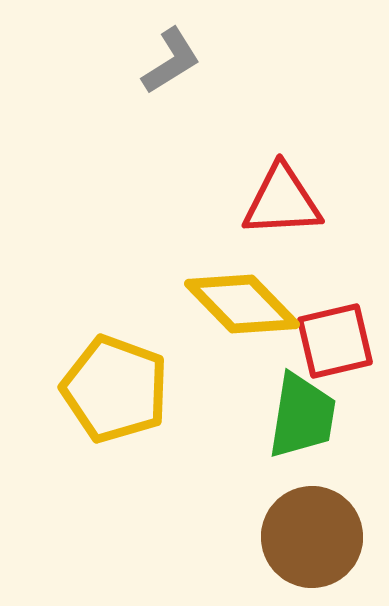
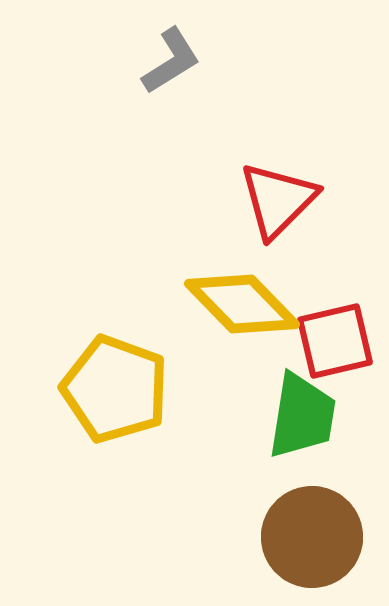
red triangle: moved 4 px left, 1 px up; rotated 42 degrees counterclockwise
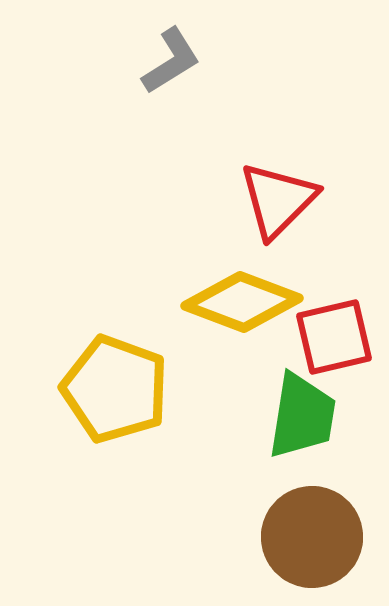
yellow diamond: moved 2 px up; rotated 25 degrees counterclockwise
red square: moved 1 px left, 4 px up
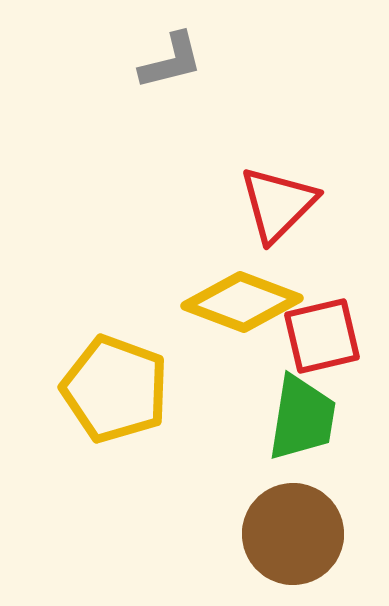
gray L-shape: rotated 18 degrees clockwise
red triangle: moved 4 px down
red square: moved 12 px left, 1 px up
green trapezoid: moved 2 px down
brown circle: moved 19 px left, 3 px up
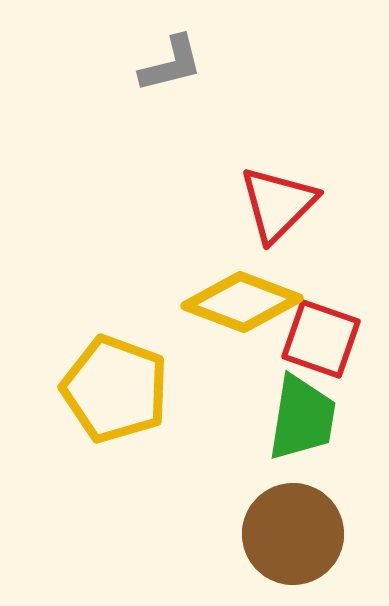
gray L-shape: moved 3 px down
red square: moved 1 px left, 3 px down; rotated 32 degrees clockwise
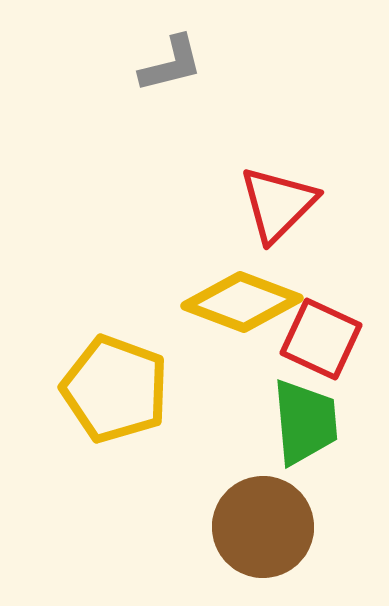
red square: rotated 6 degrees clockwise
green trapezoid: moved 3 px right, 4 px down; rotated 14 degrees counterclockwise
brown circle: moved 30 px left, 7 px up
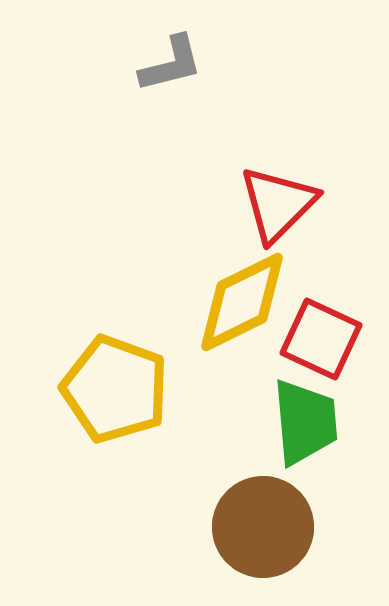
yellow diamond: rotated 47 degrees counterclockwise
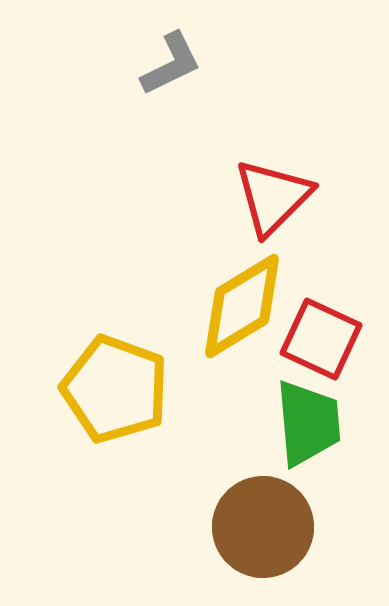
gray L-shape: rotated 12 degrees counterclockwise
red triangle: moved 5 px left, 7 px up
yellow diamond: moved 4 px down; rotated 5 degrees counterclockwise
green trapezoid: moved 3 px right, 1 px down
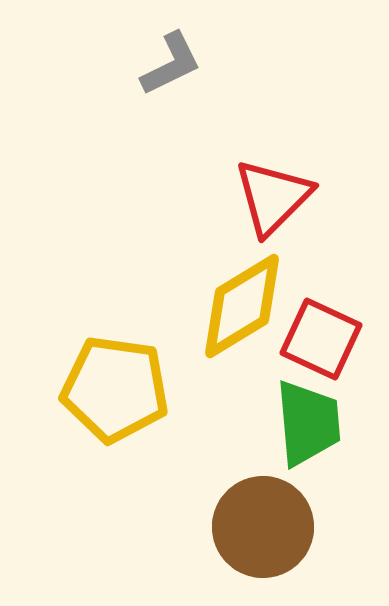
yellow pentagon: rotated 12 degrees counterclockwise
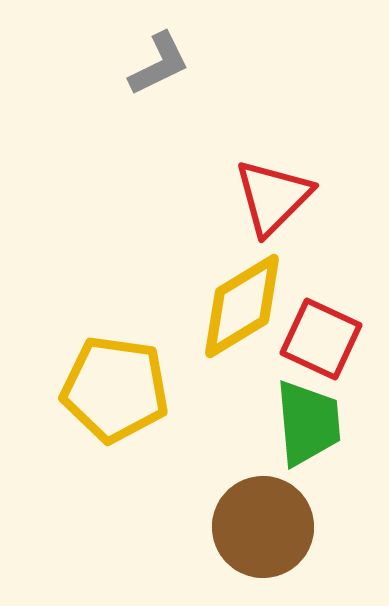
gray L-shape: moved 12 px left
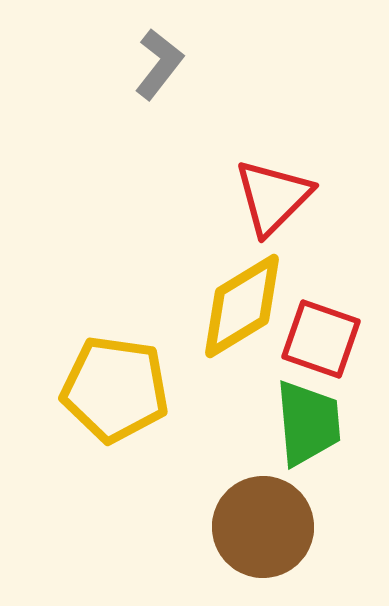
gray L-shape: rotated 26 degrees counterclockwise
red square: rotated 6 degrees counterclockwise
